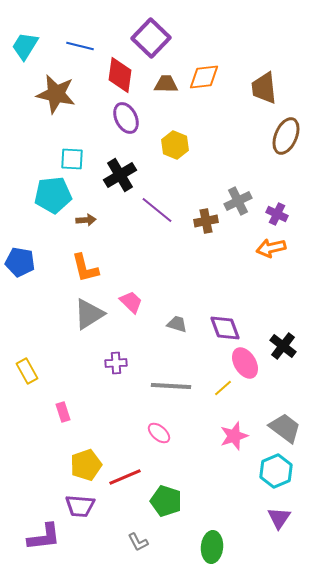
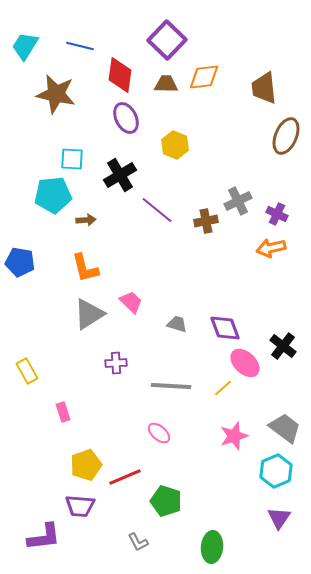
purple square at (151, 38): moved 16 px right, 2 px down
pink ellipse at (245, 363): rotated 16 degrees counterclockwise
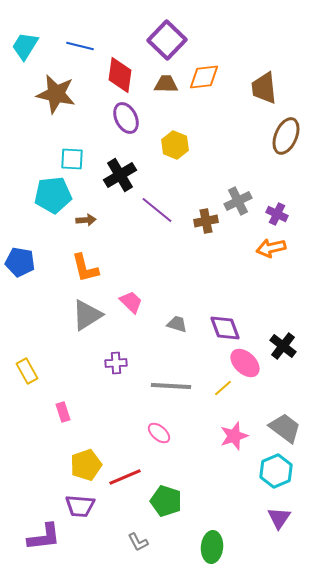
gray triangle at (89, 314): moved 2 px left, 1 px down
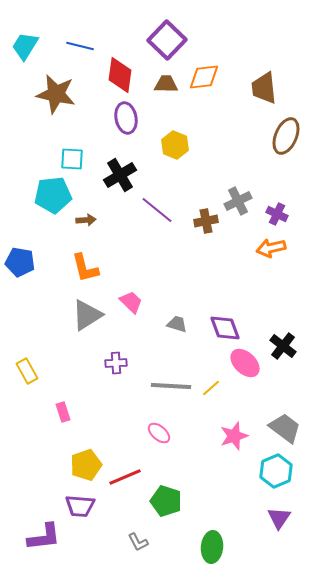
purple ellipse at (126, 118): rotated 16 degrees clockwise
yellow line at (223, 388): moved 12 px left
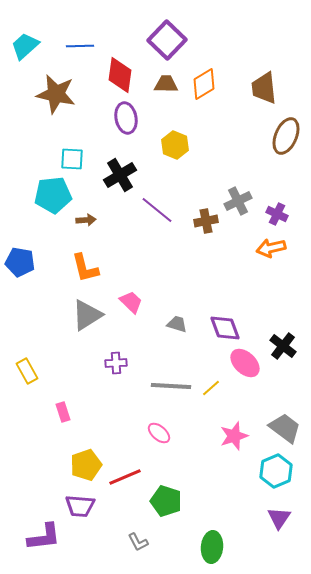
cyan trapezoid at (25, 46): rotated 16 degrees clockwise
blue line at (80, 46): rotated 16 degrees counterclockwise
orange diamond at (204, 77): moved 7 px down; rotated 24 degrees counterclockwise
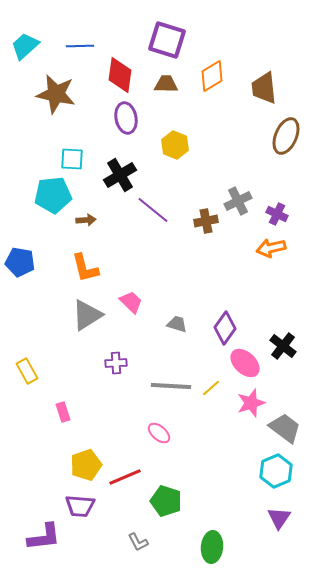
purple square at (167, 40): rotated 27 degrees counterclockwise
orange diamond at (204, 84): moved 8 px right, 8 px up
purple line at (157, 210): moved 4 px left
purple diamond at (225, 328): rotated 56 degrees clockwise
pink star at (234, 436): moved 17 px right, 33 px up
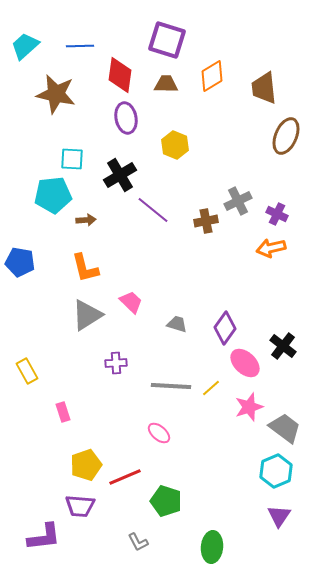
pink star at (251, 403): moved 2 px left, 4 px down
purple triangle at (279, 518): moved 2 px up
